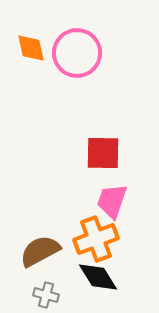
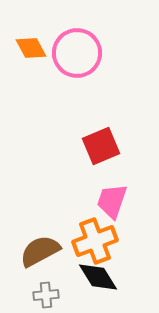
orange diamond: rotated 16 degrees counterclockwise
red square: moved 2 px left, 7 px up; rotated 24 degrees counterclockwise
orange cross: moved 1 px left, 2 px down
gray cross: rotated 20 degrees counterclockwise
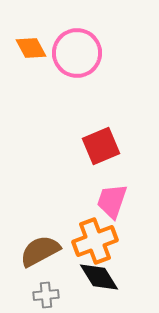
black diamond: moved 1 px right
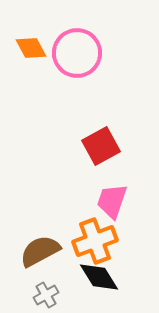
red square: rotated 6 degrees counterclockwise
gray cross: rotated 25 degrees counterclockwise
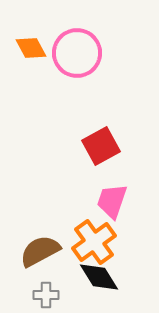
orange cross: moved 1 px left, 1 px down; rotated 15 degrees counterclockwise
gray cross: rotated 30 degrees clockwise
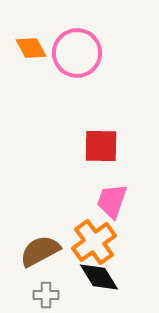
red square: rotated 30 degrees clockwise
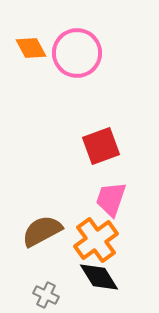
red square: rotated 21 degrees counterclockwise
pink trapezoid: moved 1 px left, 2 px up
orange cross: moved 2 px right, 2 px up
brown semicircle: moved 2 px right, 20 px up
gray cross: rotated 25 degrees clockwise
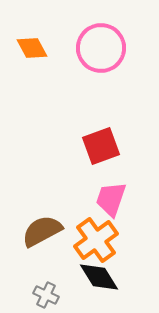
orange diamond: moved 1 px right
pink circle: moved 24 px right, 5 px up
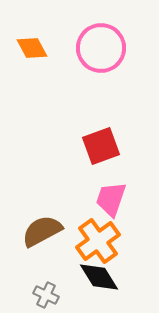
orange cross: moved 2 px right, 1 px down
